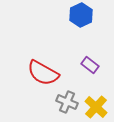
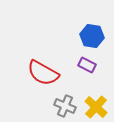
blue hexagon: moved 11 px right, 21 px down; rotated 25 degrees counterclockwise
purple rectangle: moved 3 px left; rotated 12 degrees counterclockwise
gray cross: moved 2 px left, 4 px down
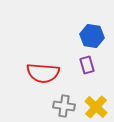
purple rectangle: rotated 48 degrees clockwise
red semicircle: rotated 24 degrees counterclockwise
gray cross: moved 1 px left; rotated 15 degrees counterclockwise
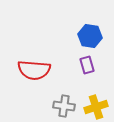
blue hexagon: moved 2 px left
red semicircle: moved 9 px left, 3 px up
yellow cross: rotated 30 degrees clockwise
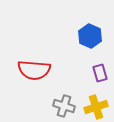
blue hexagon: rotated 15 degrees clockwise
purple rectangle: moved 13 px right, 8 px down
gray cross: rotated 10 degrees clockwise
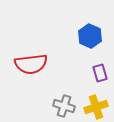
red semicircle: moved 3 px left, 6 px up; rotated 12 degrees counterclockwise
